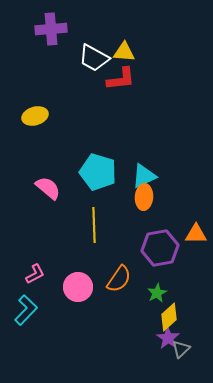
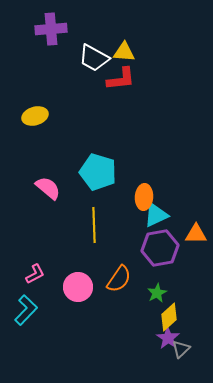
cyan triangle: moved 12 px right, 39 px down
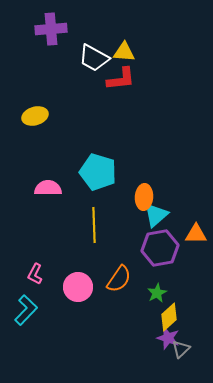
pink semicircle: rotated 40 degrees counterclockwise
cyan triangle: rotated 16 degrees counterclockwise
pink L-shape: rotated 145 degrees clockwise
purple star: rotated 15 degrees counterclockwise
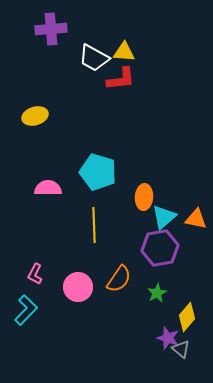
cyan triangle: moved 8 px right, 2 px down
orange triangle: moved 15 px up; rotated 10 degrees clockwise
yellow diamond: moved 18 px right; rotated 8 degrees counterclockwise
gray triangle: rotated 36 degrees counterclockwise
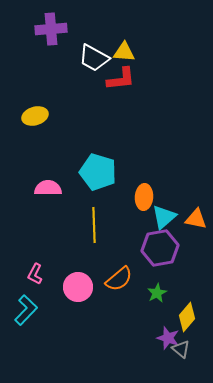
orange semicircle: rotated 16 degrees clockwise
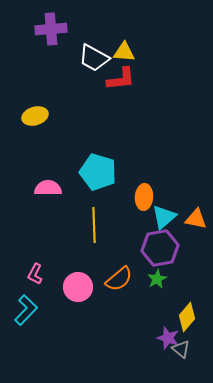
green star: moved 14 px up
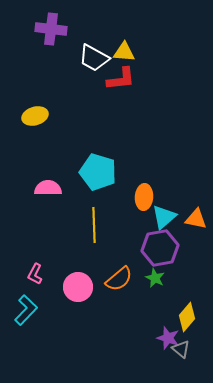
purple cross: rotated 12 degrees clockwise
green star: moved 2 px left, 1 px up; rotated 18 degrees counterclockwise
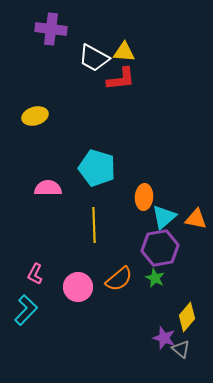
cyan pentagon: moved 1 px left, 4 px up
purple star: moved 4 px left
